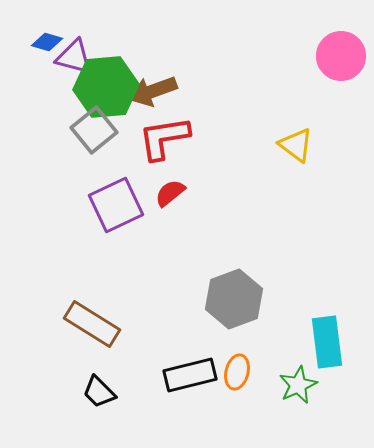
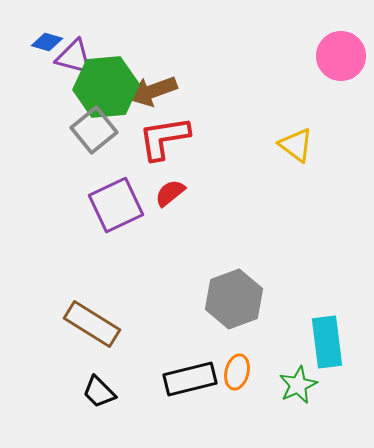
black rectangle: moved 4 px down
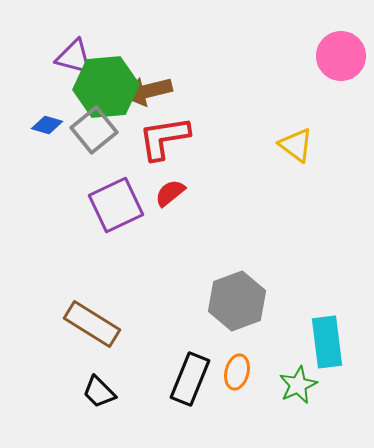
blue diamond: moved 83 px down
brown arrow: moved 5 px left; rotated 6 degrees clockwise
gray hexagon: moved 3 px right, 2 px down
black rectangle: rotated 54 degrees counterclockwise
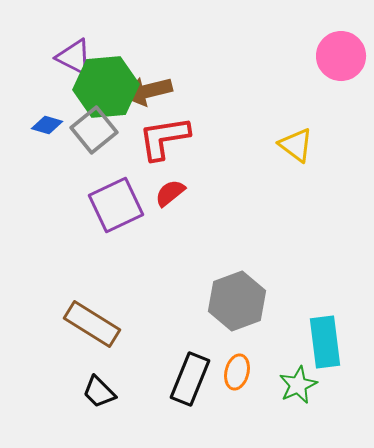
purple triangle: rotated 12 degrees clockwise
cyan rectangle: moved 2 px left
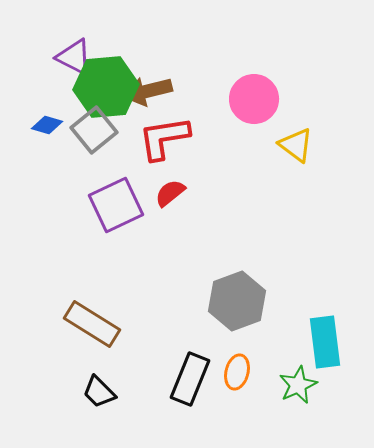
pink circle: moved 87 px left, 43 px down
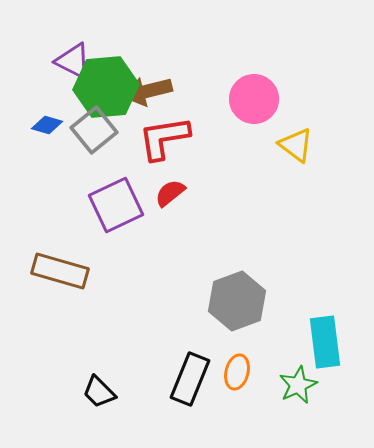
purple triangle: moved 1 px left, 4 px down
brown rectangle: moved 32 px left, 53 px up; rotated 16 degrees counterclockwise
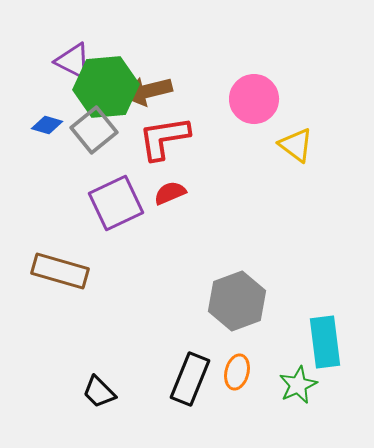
red semicircle: rotated 16 degrees clockwise
purple square: moved 2 px up
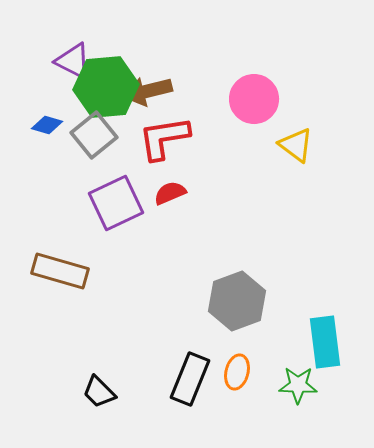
gray square: moved 5 px down
green star: rotated 27 degrees clockwise
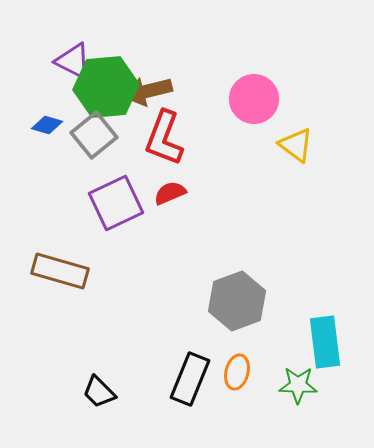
red L-shape: rotated 60 degrees counterclockwise
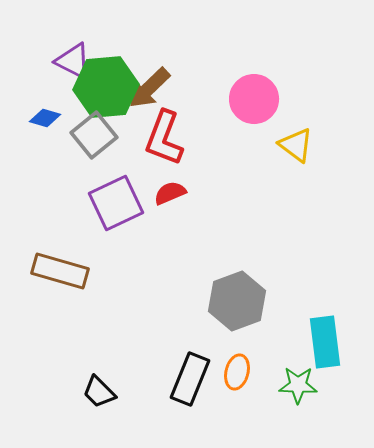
brown arrow: moved 1 px right, 3 px up; rotated 30 degrees counterclockwise
blue diamond: moved 2 px left, 7 px up
